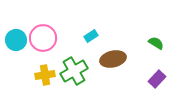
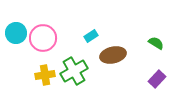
cyan circle: moved 7 px up
brown ellipse: moved 4 px up
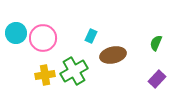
cyan rectangle: rotated 32 degrees counterclockwise
green semicircle: rotated 98 degrees counterclockwise
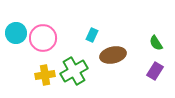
cyan rectangle: moved 1 px right, 1 px up
green semicircle: rotated 56 degrees counterclockwise
purple rectangle: moved 2 px left, 8 px up; rotated 12 degrees counterclockwise
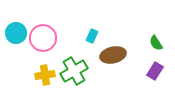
cyan rectangle: moved 1 px down
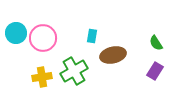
cyan rectangle: rotated 16 degrees counterclockwise
yellow cross: moved 3 px left, 2 px down
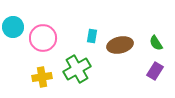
cyan circle: moved 3 px left, 6 px up
brown ellipse: moved 7 px right, 10 px up
green cross: moved 3 px right, 2 px up
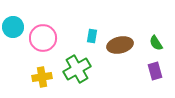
purple rectangle: rotated 48 degrees counterclockwise
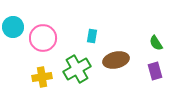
brown ellipse: moved 4 px left, 15 px down
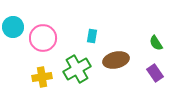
purple rectangle: moved 2 px down; rotated 18 degrees counterclockwise
